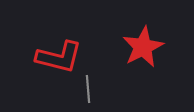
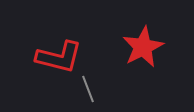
gray line: rotated 16 degrees counterclockwise
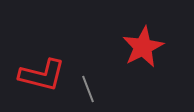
red L-shape: moved 17 px left, 18 px down
